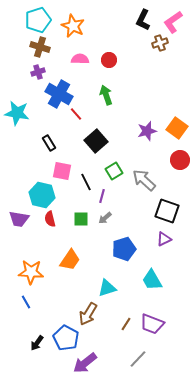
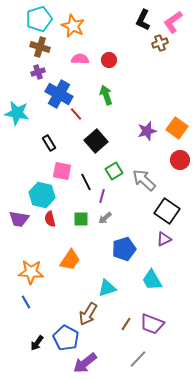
cyan pentagon at (38, 20): moved 1 px right, 1 px up
black square at (167, 211): rotated 15 degrees clockwise
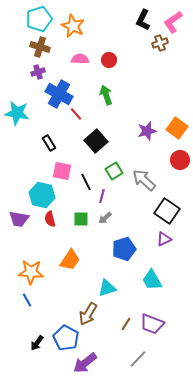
blue line at (26, 302): moved 1 px right, 2 px up
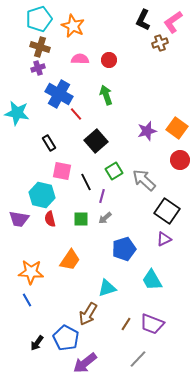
purple cross at (38, 72): moved 4 px up
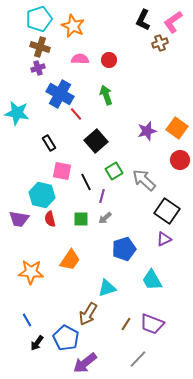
blue cross at (59, 94): moved 1 px right
blue line at (27, 300): moved 20 px down
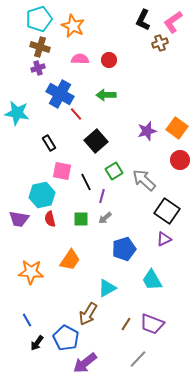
green arrow at (106, 95): rotated 72 degrees counterclockwise
cyan hexagon at (42, 195): rotated 25 degrees counterclockwise
cyan triangle at (107, 288): rotated 12 degrees counterclockwise
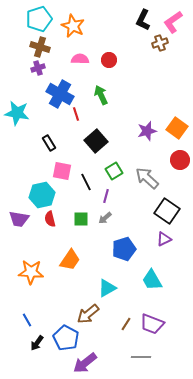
green arrow at (106, 95): moved 5 px left; rotated 66 degrees clockwise
red line at (76, 114): rotated 24 degrees clockwise
gray arrow at (144, 180): moved 3 px right, 2 px up
purple line at (102, 196): moved 4 px right
brown arrow at (88, 314): rotated 20 degrees clockwise
gray line at (138, 359): moved 3 px right, 2 px up; rotated 48 degrees clockwise
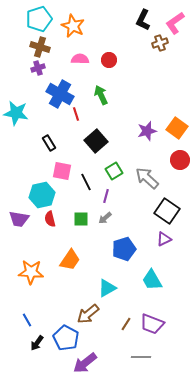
pink L-shape at (173, 22): moved 2 px right, 1 px down
cyan star at (17, 113): moved 1 px left
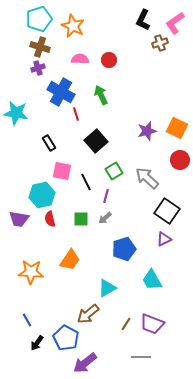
blue cross at (60, 94): moved 1 px right, 2 px up
orange square at (177, 128): rotated 10 degrees counterclockwise
